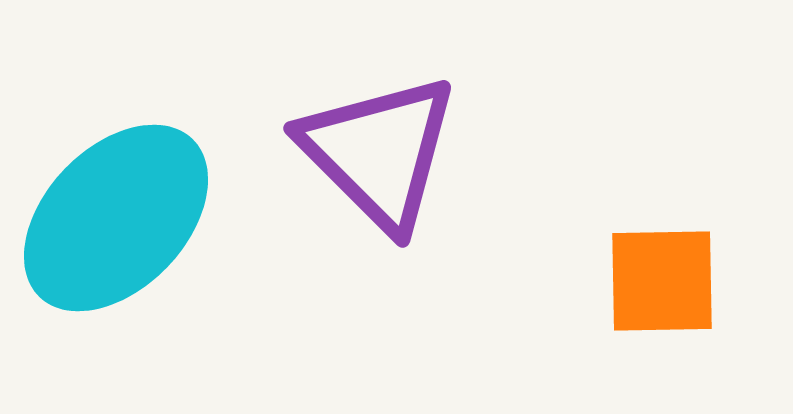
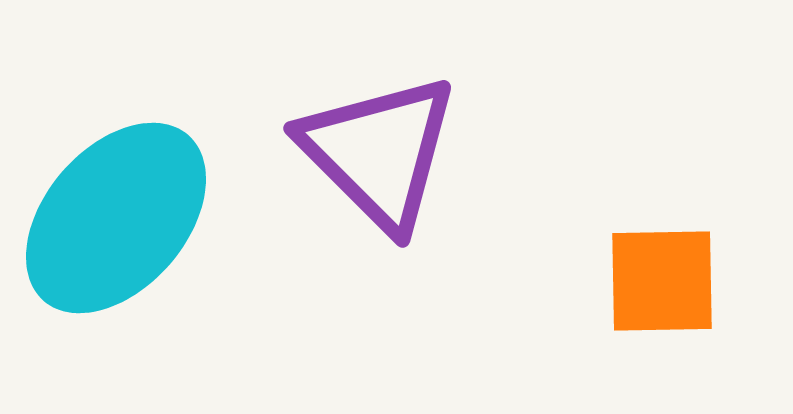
cyan ellipse: rotated 3 degrees counterclockwise
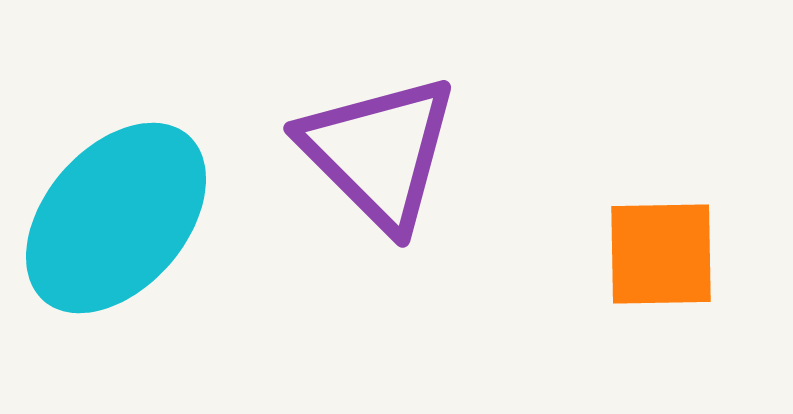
orange square: moved 1 px left, 27 px up
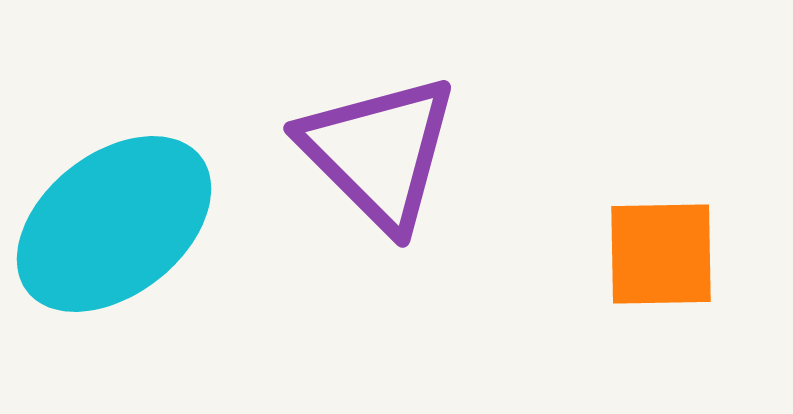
cyan ellipse: moved 2 px left, 6 px down; rotated 11 degrees clockwise
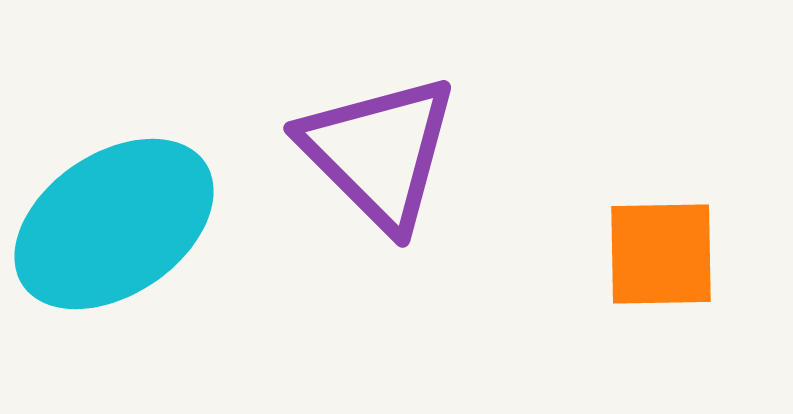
cyan ellipse: rotated 4 degrees clockwise
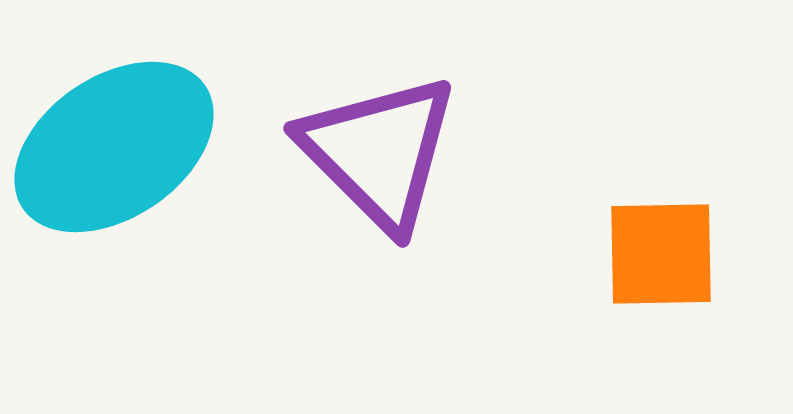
cyan ellipse: moved 77 px up
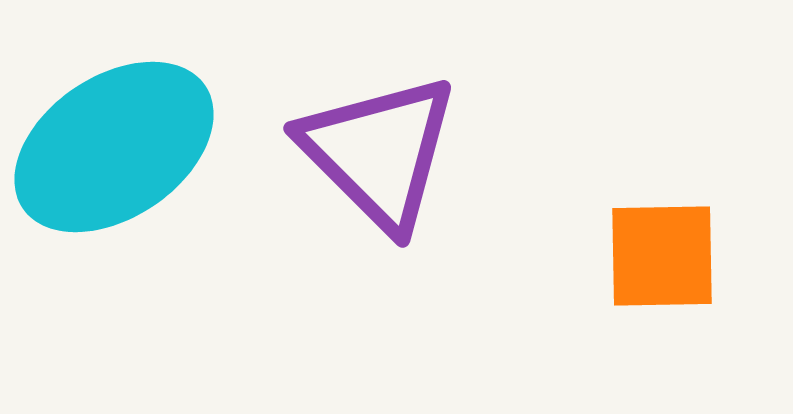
orange square: moved 1 px right, 2 px down
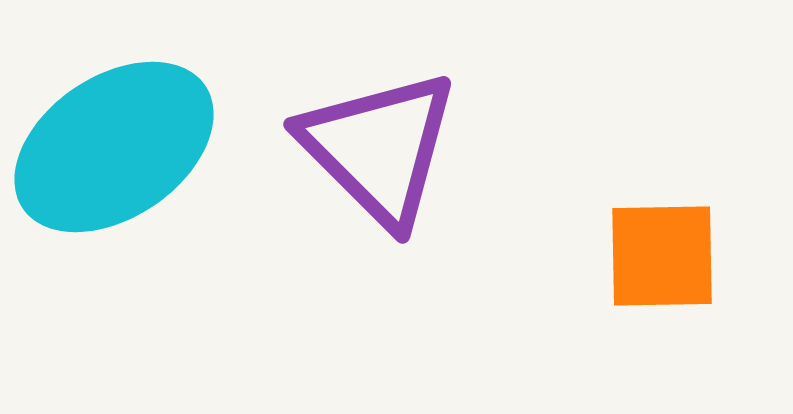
purple triangle: moved 4 px up
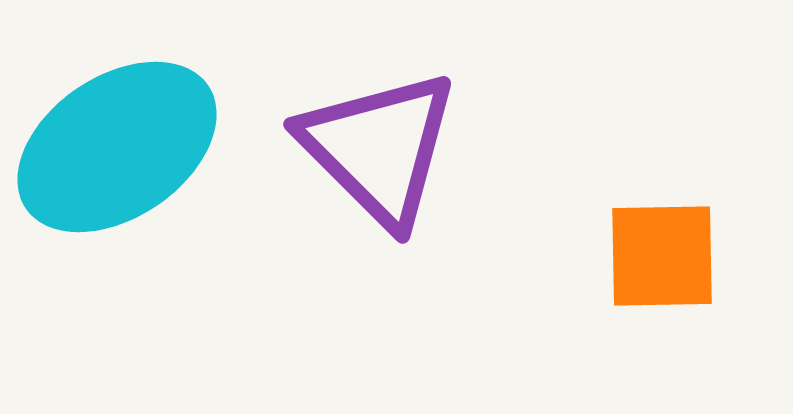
cyan ellipse: moved 3 px right
